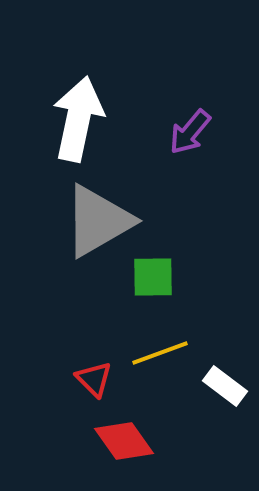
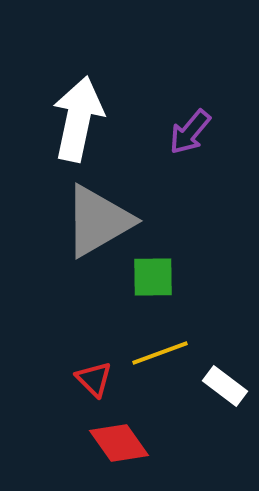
red diamond: moved 5 px left, 2 px down
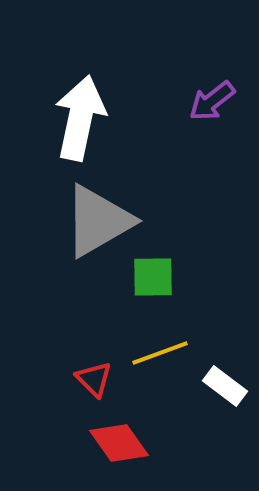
white arrow: moved 2 px right, 1 px up
purple arrow: moved 22 px right, 31 px up; rotated 12 degrees clockwise
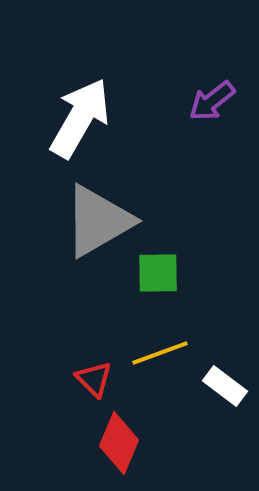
white arrow: rotated 18 degrees clockwise
green square: moved 5 px right, 4 px up
red diamond: rotated 58 degrees clockwise
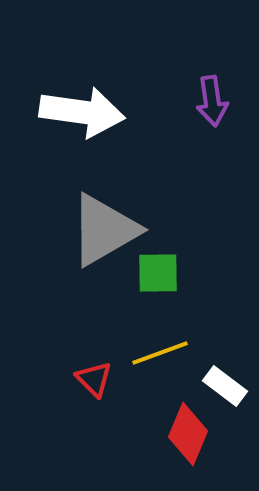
purple arrow: rotated 60 degrees counterclockwise
white arrow: moved 2 px right, 6 px up; rotated 68 degrees clockwise
gray triangle: moved 6 px right, 9 px down
red diamond: moved 69 px right, 9 px up
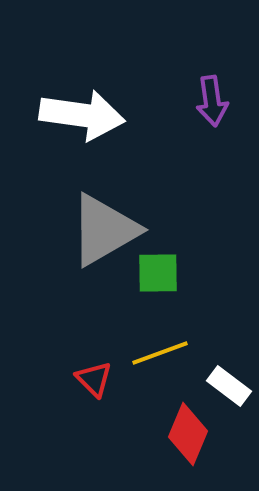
white arrow: moved 3 px down
white rectangle: moved 4 px right
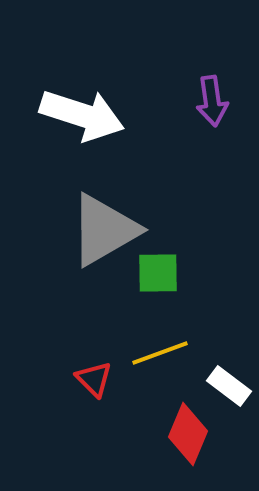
white arrow: rotated 10 degrees clockwise
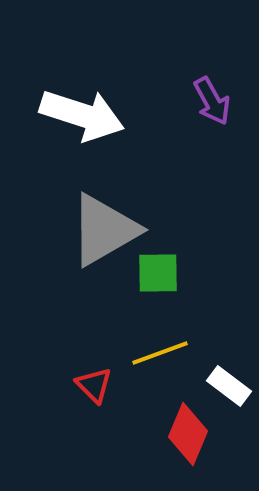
purple arrow: rotated 21 degrees counterclockwise
red triangle: moved 6 px down
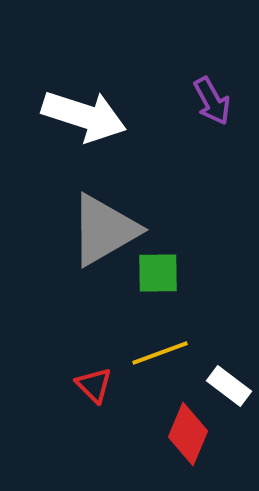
white arrow: moved 2 px right, 1 px down
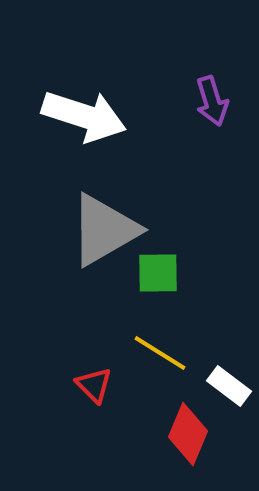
purple arrow: rotated 12 degrees clockwise
yellow line: rotated 52 degrees clockwise
